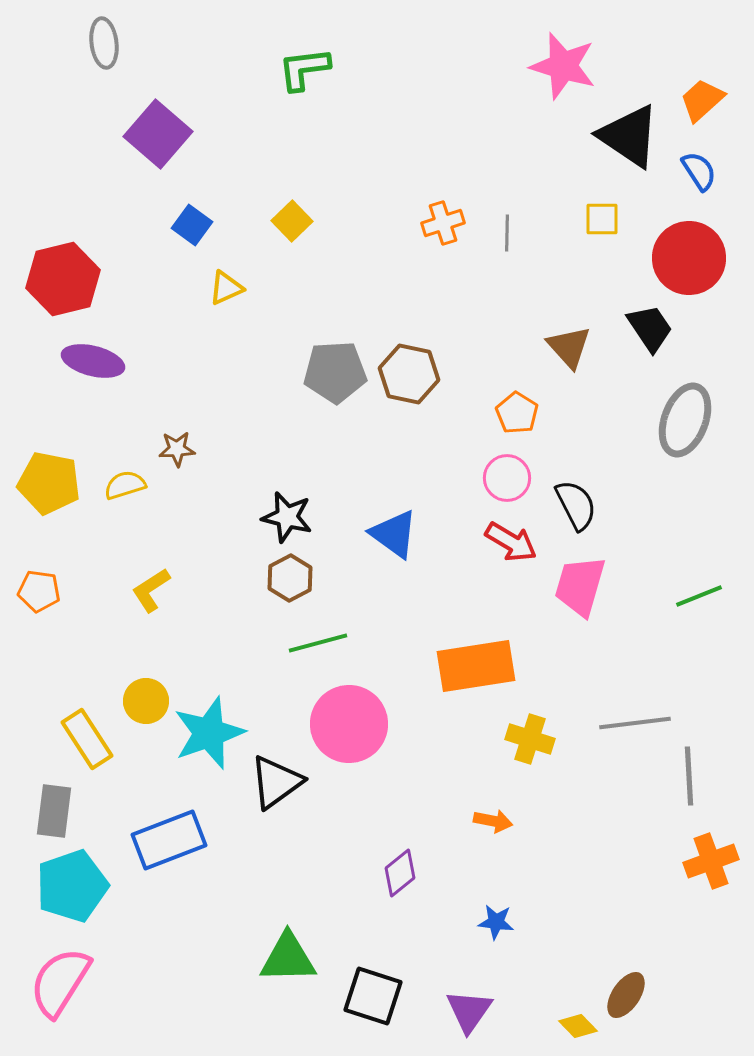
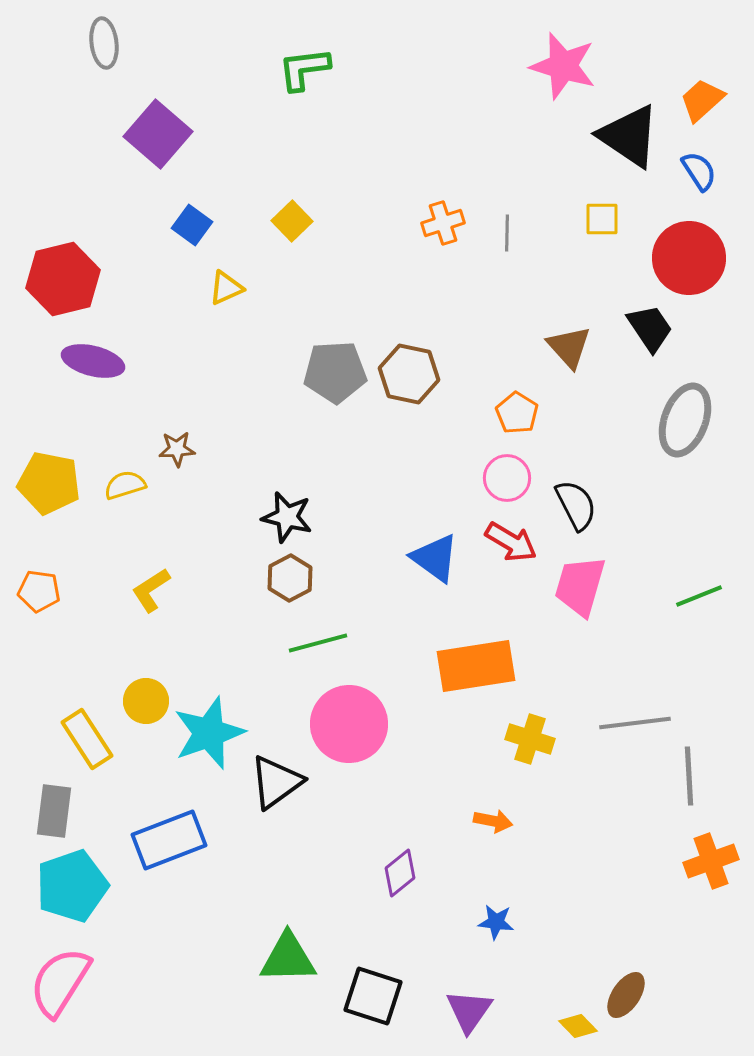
blue triangle at (394, 534): moved 41 px right, 24 px down
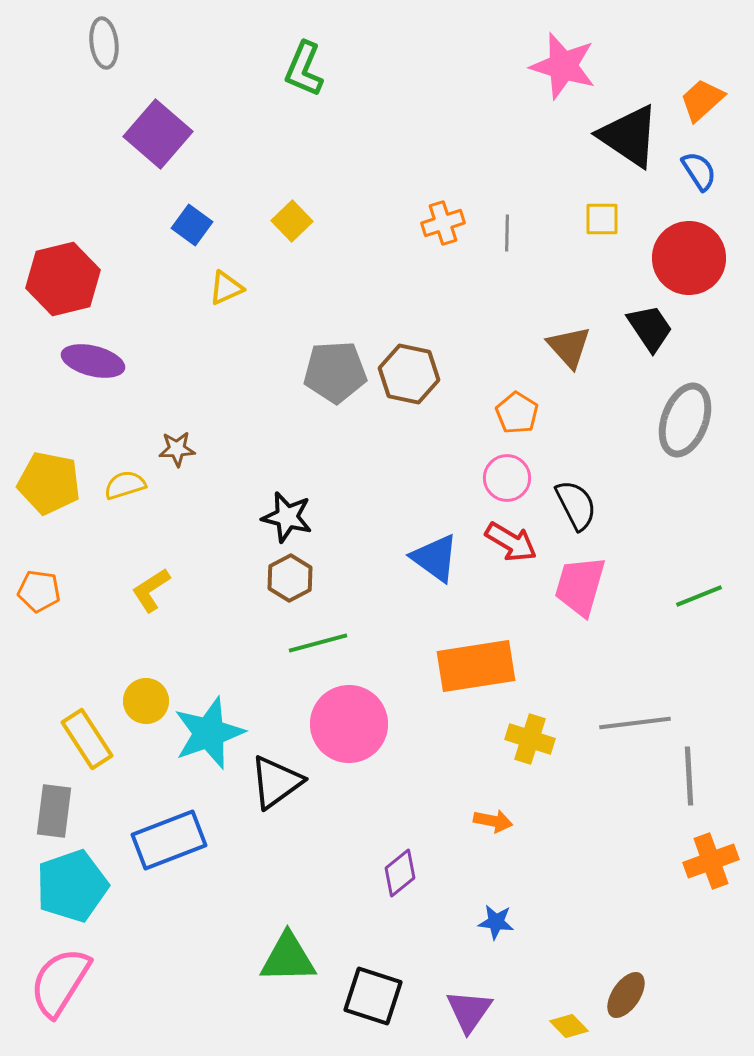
green L-shape at (304, 69): rotated 60 degrees counterclockwise
yellow diamond at (578, 1026): moved 9 px left
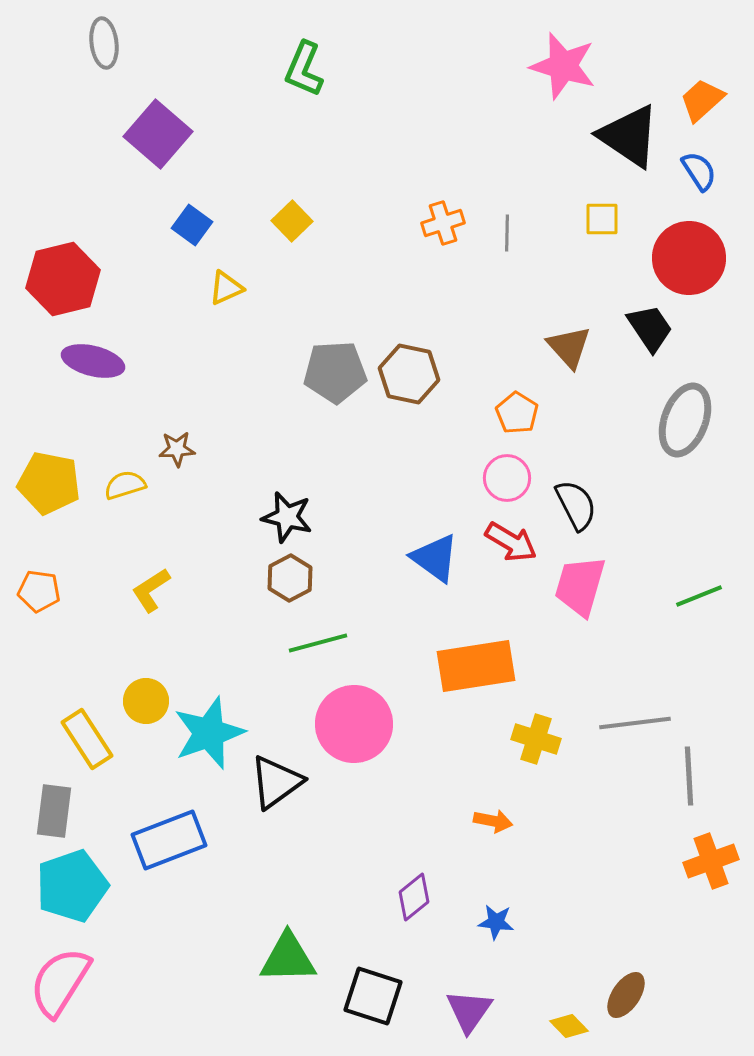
pink circle at (349, 724): moved 5 px right
yellow cross at (530, 739): moved 6 px right
purple diamond at (400, 873): moved 14 px right, 24 px down
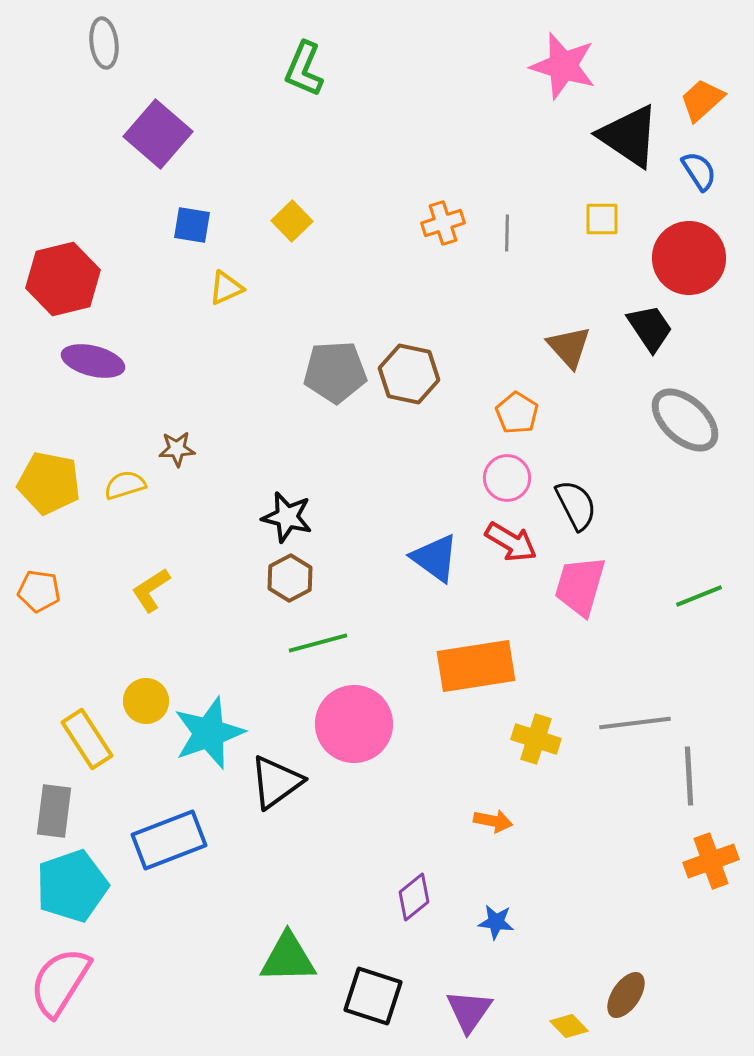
blue square at (192, 225): rotated 27 degrees counterclockwise
gray ellipse at (685, 420): rotated 68 degrees counterclockwise
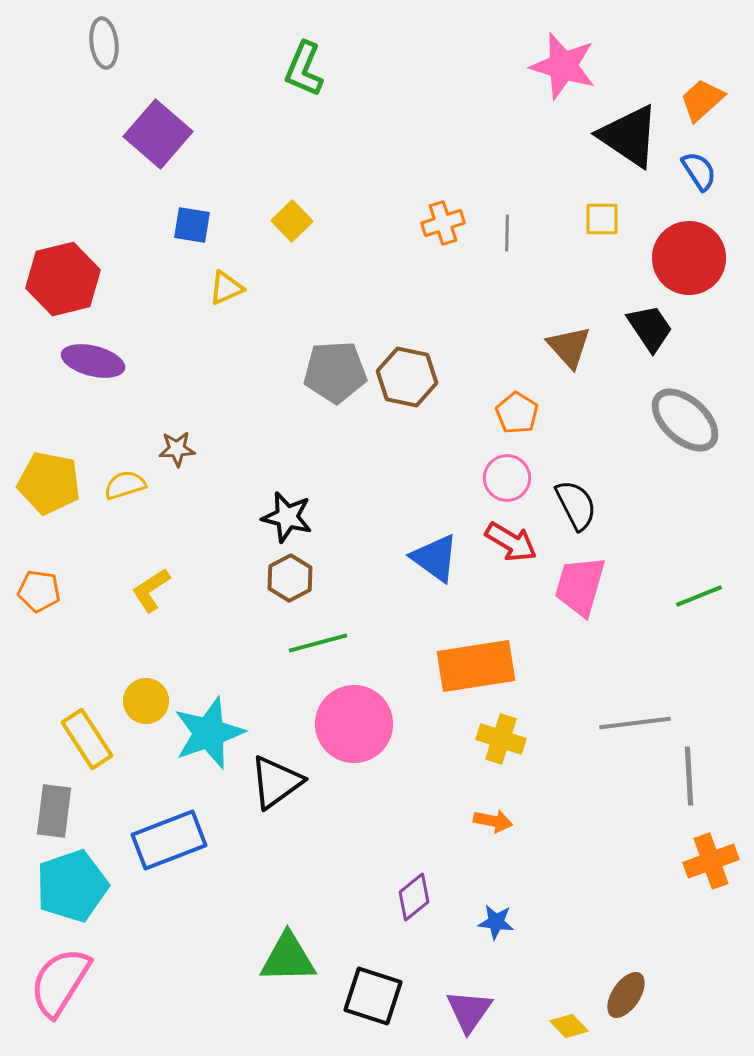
brown hexagon at (409, 374): moved 2 px left, 3 px down
yellow cross at (536, 739): moved 35 px left
